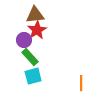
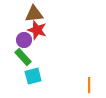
brown triangle: moved 1 px left, 1 px up
red star: rotated 24 degrees counterclockwise
green rectangle: moved 7 px left
orange line: moved 8 px right, 2 px down
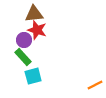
orange line: moved 6 px right; rotated 63 degrees clockwise
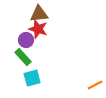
brown triangle: moved 5 px right
red star: moved 1 px right, 1 px up
purple circle: moved 2 px right
cyan square: moved 1 px left, 2 px down
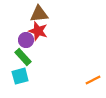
red star: moved 2 px down
cyan square: moved 12 px left, 2 px up
orange line: moved 2 px left, 5 px up
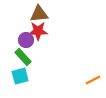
red star: rotated 18 degrees counterclockwise
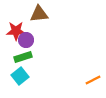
red star: moved 22 px left
green rectangle: rotated 66 degrees counterclockwise
cyan square: rotated 24 degrees counterclockwise
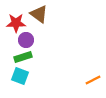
brown triangle: rotated 42 degrees clockwise
red star: moved 8 px up
cyan square: rotated 30 degrees counterclockwise
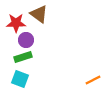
cyan square: moved 3 px down
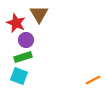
brown triangle: rotated 24 degrees clockwise
red star: rotated 24 degrees clockwise
cyan square: moved 1 px left, 3 px up
